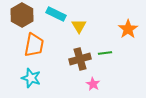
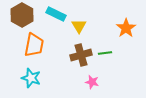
orange star: moved 2 px left, 1 px up
brown cross: moved 1 px right, 4 px up
pink star: moved 1 px left, 2 px up; rotated 16 degrees counterclockwise
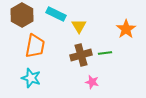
orange star: moved 1 px down
orange trapezoid: moved 1 px right, 1 px down
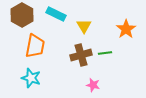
yellow triangle: moved 5 px right
pink star: moved 1 px right, 3 px down
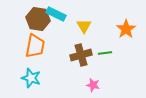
brown hexagon: moved 16 px right, 4 px down; rotated 20 degrees counterclockwise
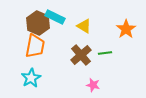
cyan rectangle: moved 1 px left, 3 px down
brown hexagon: moved 4 px down; rotated 15 degrees clockwise
yellow triangle: rotated 28 degrees counterclockwise
brown cross: rotated 25 degrees counterclockwise
cyan star: rotated 24 degrees clockwise
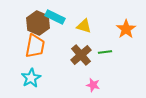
yellow triangle: rotated 14 degrees counterclockwise
green line: moved 1 px up
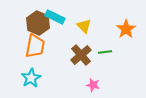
yellow triangle: rotated 28 degrees clockwise
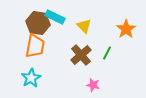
brown hexagon: rotated 15 degrees counterclockwise
green line: moved 2 px right, 1 px down; rotated 56 degrees counterclockwise
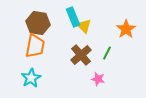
cyan rectangle: moved 18 px right; rotated 42 degrees clockwise
pink star: moved 5 px right, 6 px up
